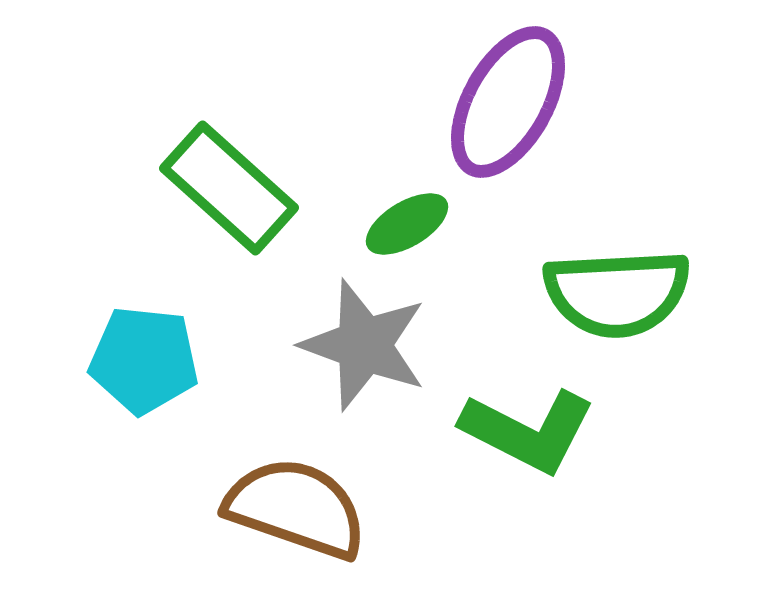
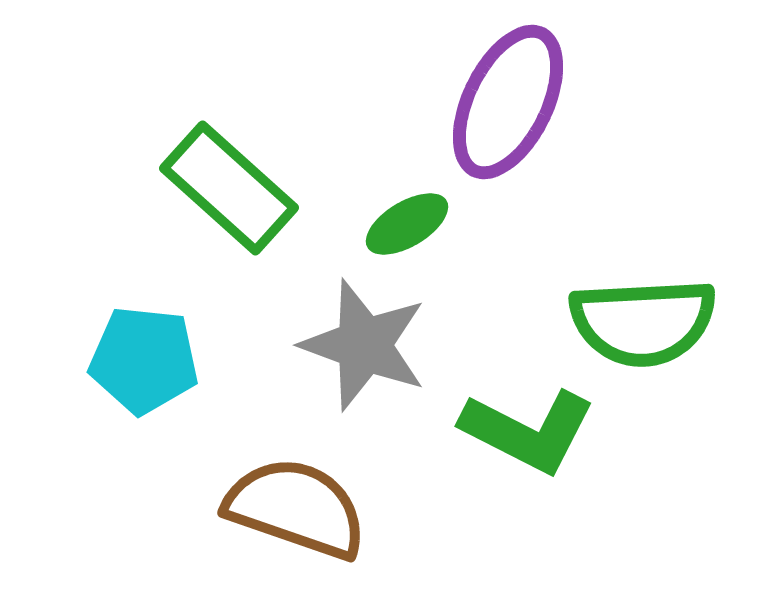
purple ellipse: rotated 3 degrees counterclockwise
green semicircle: moved 26 px right, 29 px down
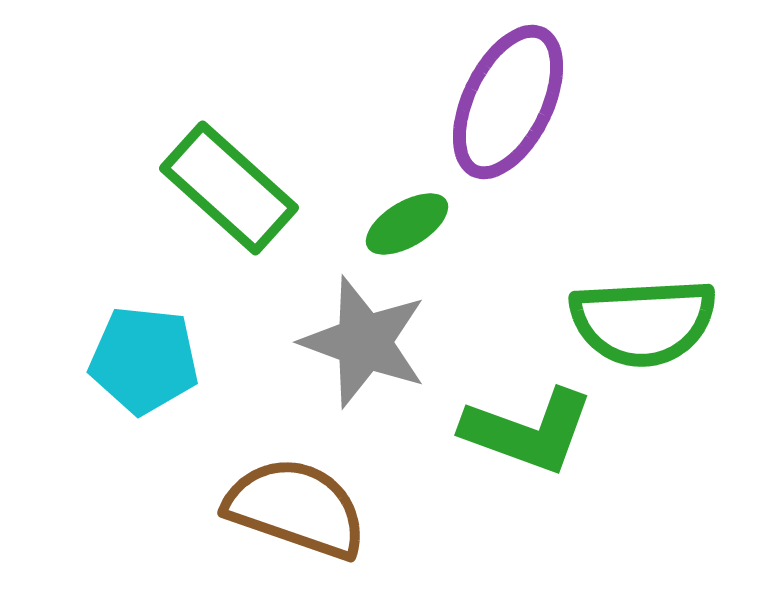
gray star: moved 3 px up
green L-shape: rotated 7 degrees counterclockwise
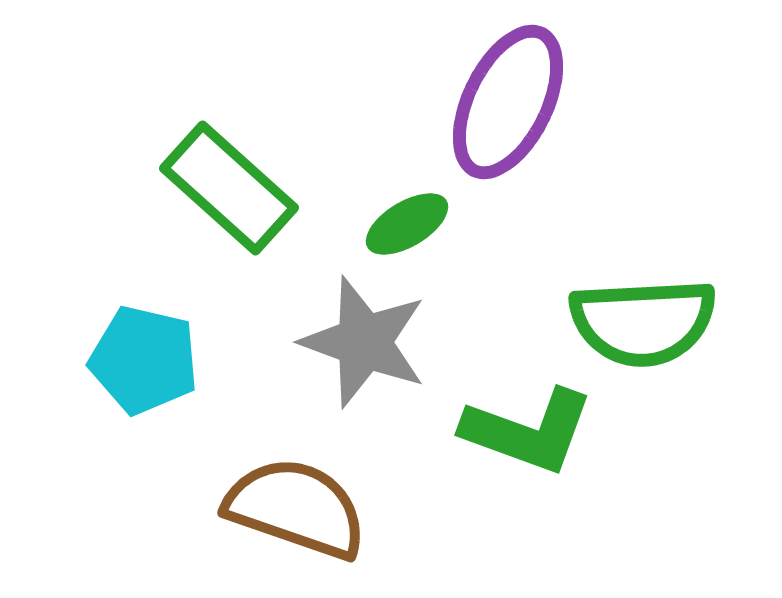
cyan pentagon: rotated 7 degrees clockwise
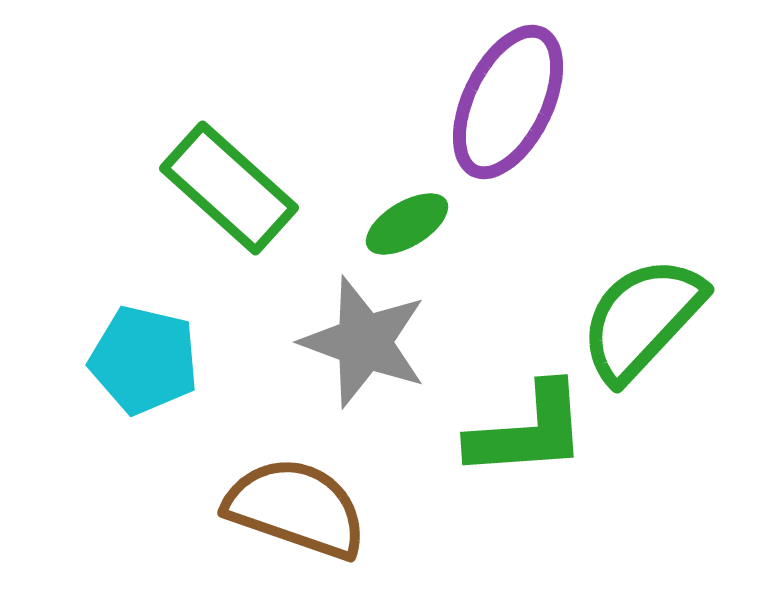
green semicircle: moved 1 px left, 3 px up; rotated 136 degrees clockwise
green L-shape: rotated 24 degrees counterclockwise
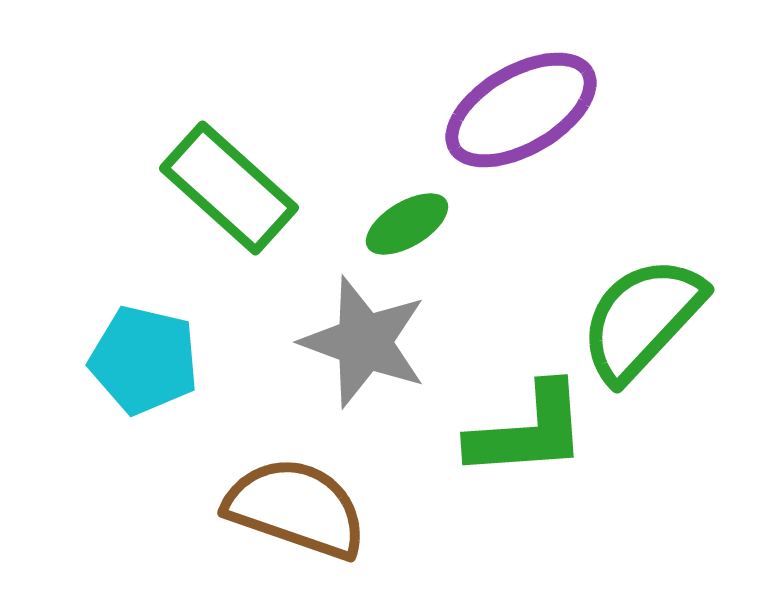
purple ellipse: moved 13 px right, 8 px down; rotated 34 degrees clockwise
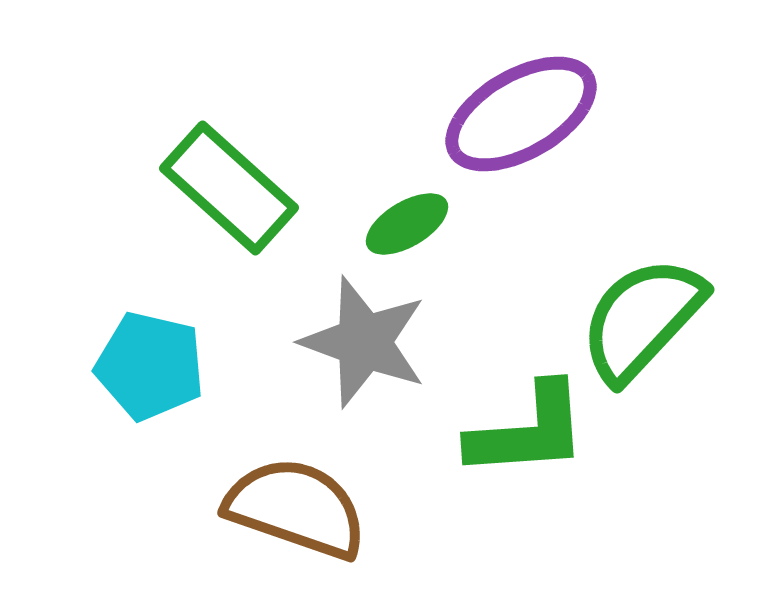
purple ellipse: moved 4 px down
cyan pentagon: moved 6 px right, 6 px down
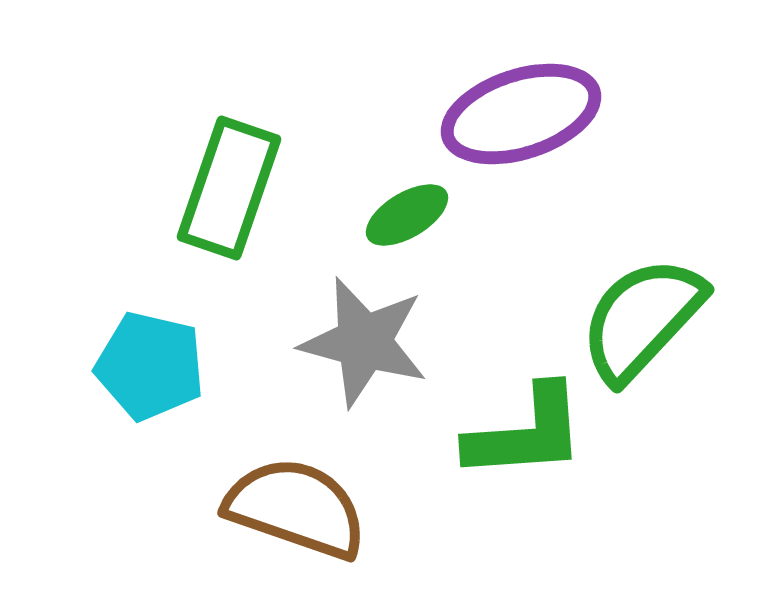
purple ellipse: rotated 12 degrees clockwise
green rectangle: rotated 67 degrees clockwise
green ellipse: moved 9 px up
gray star: rotated 5 degrees counterclockwise
green L-shape: moved 2 px left, 2 px down
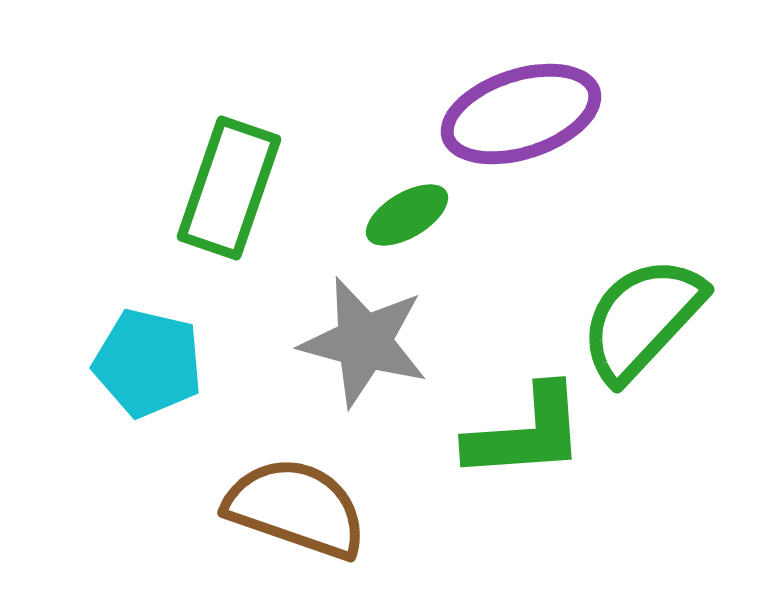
cyan pentagon: moved 2 px left, 3 px up
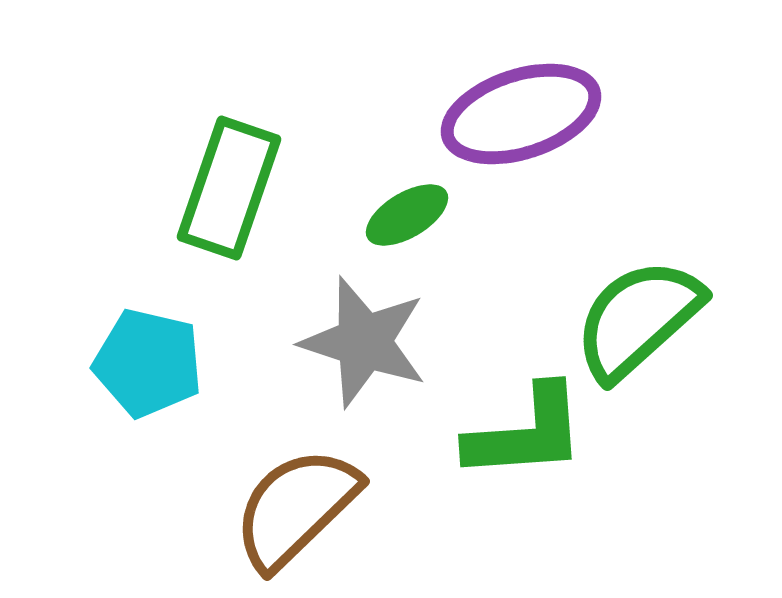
green semicircle: moved 4 px left; rotated 5 degrees clockwise
gray star: rotated 3 degrees clockwise
brown semicircle: rotated 63 degrees counterclockwise
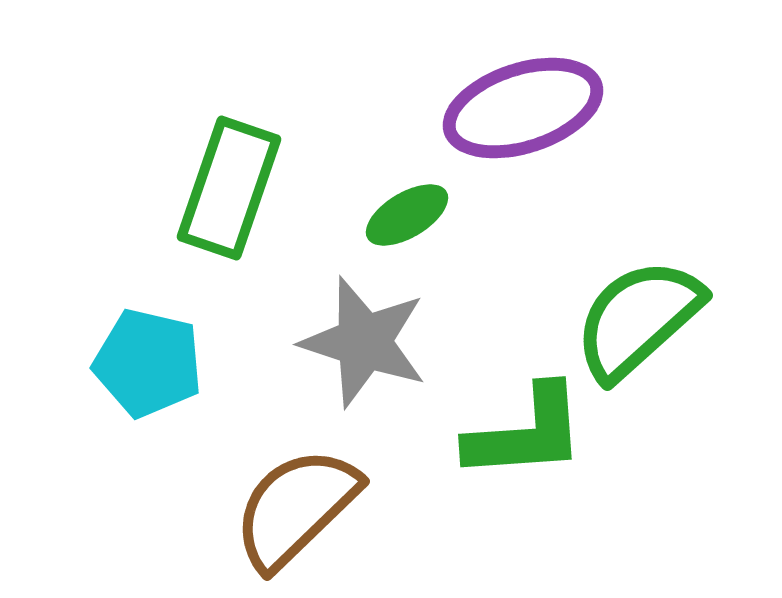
purple ellipse: moved 2 px right, 6 px up
